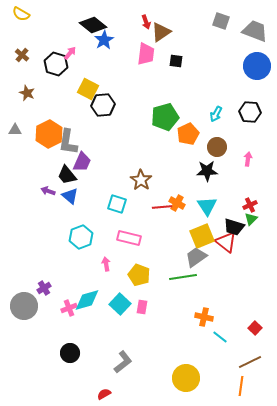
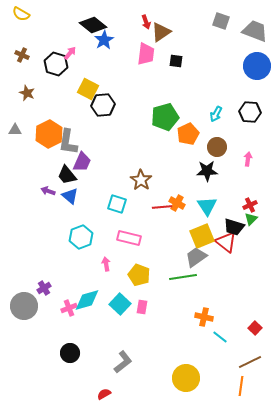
brown cross at (22, 55): rotated 16 degrees counterclockwise
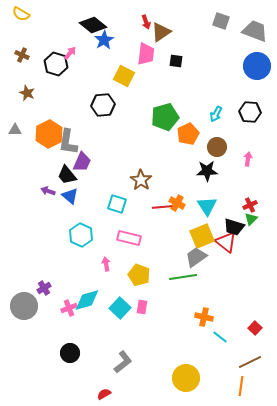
yellow square at (88, 89): moved 36 px right, 13 px up
cyan hexagon at (81, 237): moved 2 px up; rotated 15 degrees counterclockwise
cyan square at (120, 304): moved 4 px down
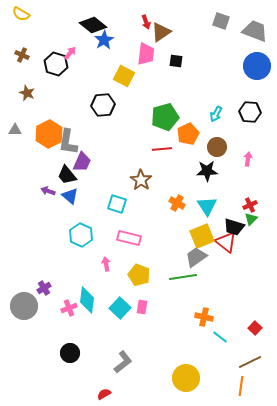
red line at (162, 207): moved 58 px up
cyan diamond at (87, 300): rotated 68 degrees counterclockwise
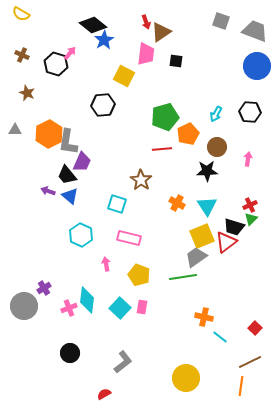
red triangle at (226, 242): rotated 45 degrees clockwise
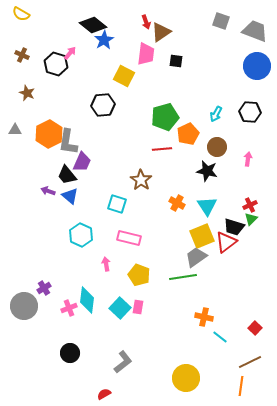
black star at (207, 171): rotated 15 degrees clockwise
pink rectangle at (142, 307): moved 4 px left
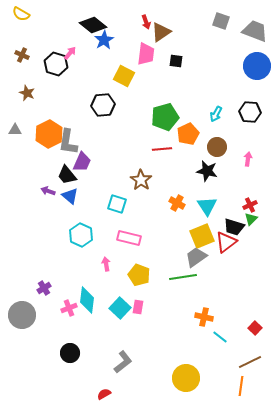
gray circle at (24, 306): moved 2 px left, 9 px down
